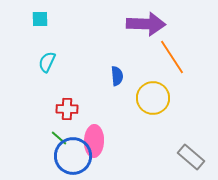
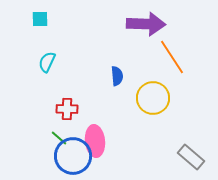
pink ellipse: moved 1 px right; rotated 8 degrees counterclockwise
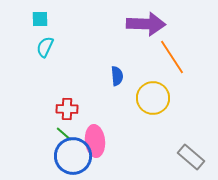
cyan semicircle: moved 2 px left, 15 px up
green line: moved 5 px right, 4 px up
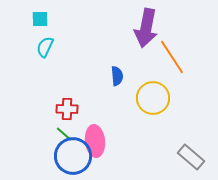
purple arrow: moved 4 px down; rotated 99 degrees clockwise
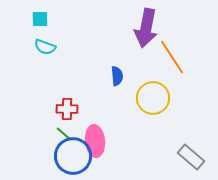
cyan semicircle: rotated 95 degrees counterclockwise
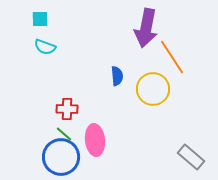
yellow circle: moved 9 px up
pink ellipse: moved 1 px up
blue circle: moved 12 px left, 1 px down
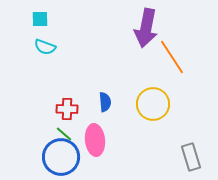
blue semicircle: moved 12 px left, 26 px down
yellow circle: moved 15 px down
gray rectangle: rotated 32 degrees clockwise
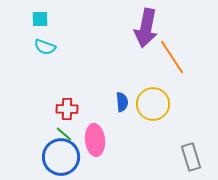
blue semicircle: moved 17 px right
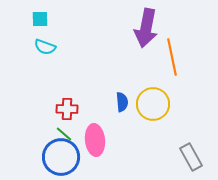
orange line: rotated 21 degrees clockwise
gray rectangle: rotated 12 degrees counterclockwise
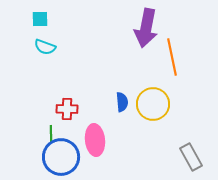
green line: moved 13 px left; rotated 48 degrees clockwise
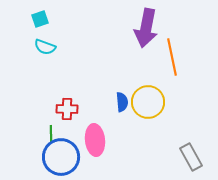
cyan square: rotated 18 degrees counterclockwise
yellow circle: moved 5 px left, 2 px up
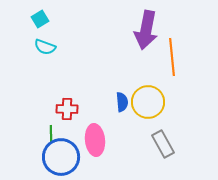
cyan square: rotated 12 degrees counterclockwise
purple arrow: moved 2 px down
orange line: rotated 6 degrees clockwise
gray rectangle: moved 28 px left, 13 px up
